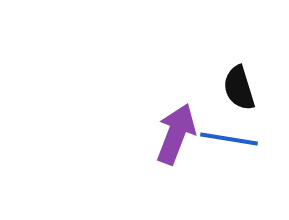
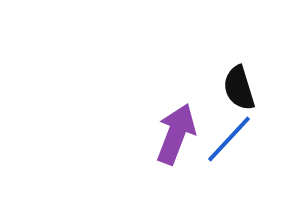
blue line: rotated 56 degrees counterclockwise
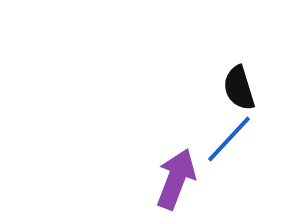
purple arrow: moved 45 px down
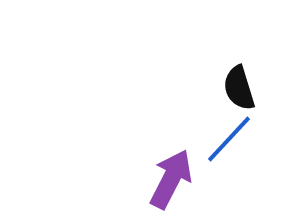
purple arrow: moved 5 px left; rotated 6 degrees clockwise
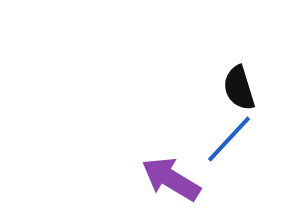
purple arrow: rotated 86 degrees counterclockwise
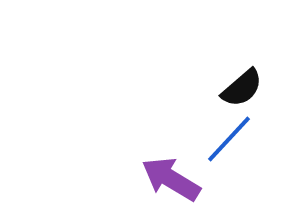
black semicircle: moved 3 px right; rotated 114 degrees counterclockwise
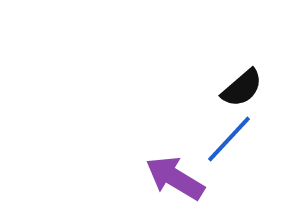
purple arrow: moved 4 px right, 1 px up
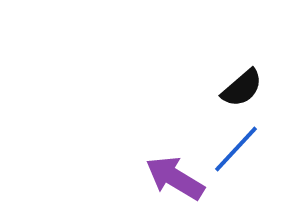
blue line: moved 7 px right, 10 px down
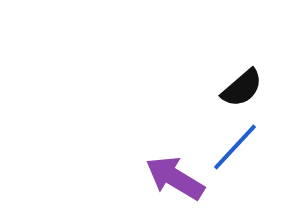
blue line: moved 1 px left, 2 px up
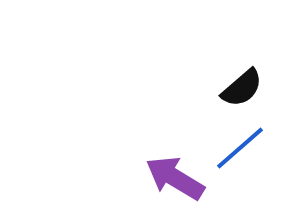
blue line: moved 5 px right, 1 px down; rotated 6 degrees clockwise
